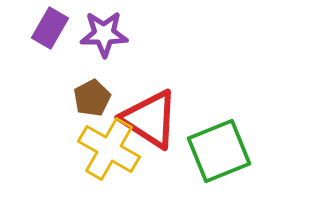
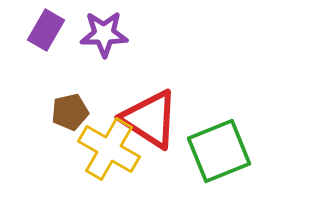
purple rectangle: moved 4 px left, 2 px down
brown pentagon: moved 22 px left, 14 px down; rotated 15 degrees clockwise
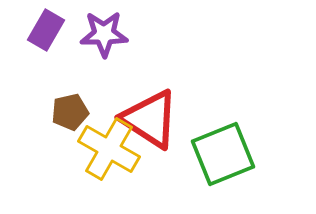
green square: moved 4 px right, 3 px down
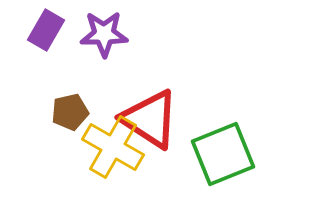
yellow cross: moved 4 px right, 2 px up
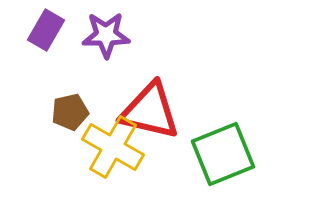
purple star: moved 2 px right, 1 px down
red triangle: moved 8 px up; rotated 20 degrees counterclockwise
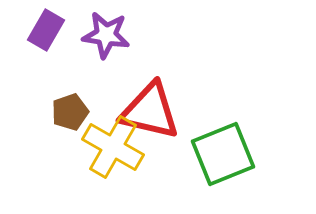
purple star: rotated 9 degrees clockwise
brown pentagon: rotated 6 degrees counterclockwise
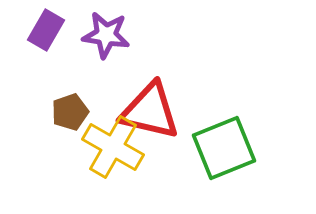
green square: moved 1 px right, 6 px up
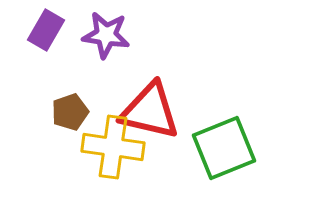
yellow cross: rotated 22 degrees counterclockwise
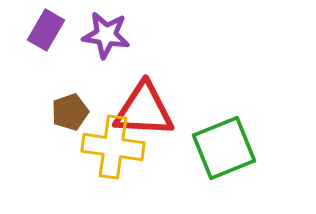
red triangle: moved 6 px left, 1 px up; rotated 10 degrees counterclockwise
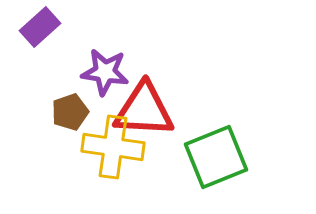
purple rectangle: moved 6 px left, 3 px up; rotated 18 degrees clockwise
purple star: moved 1 px left, 37 px down
green square: moved 8 px left, 9 px down
